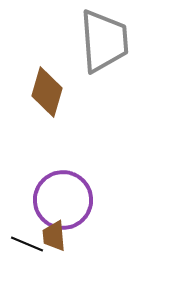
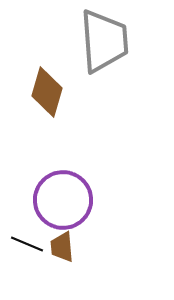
brown trapezoid: moved 8 px right, 11 px down
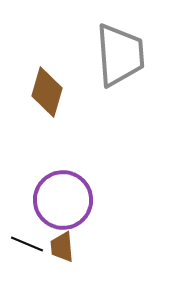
gray trapezoid: moved 16 px right, 14 px down
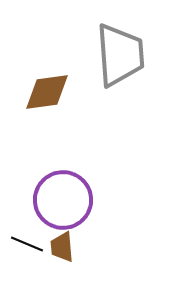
brown diamond: rotated 66 degrees clockwise
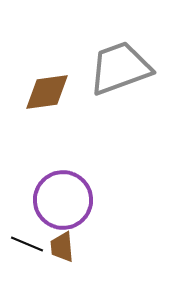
gray trapezoid: moved 13 px down; rotated 106 degrees counterclockwise
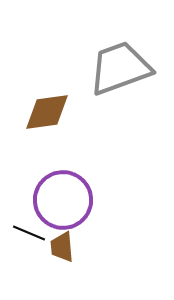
brown diamond: moved 20 px down
black line: moved 2 px right, 11 px up
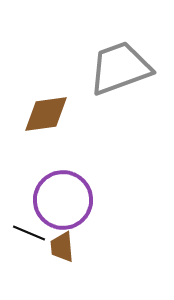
brown diamond: moved 1 px left, 2 px down
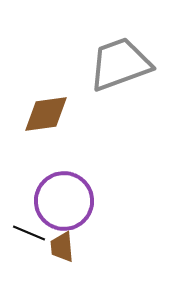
gray trapezoid: moved 4 px up
purple circle: moved 1 px right, 1 px down
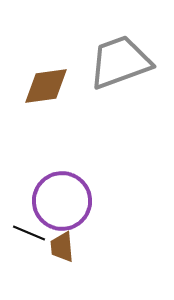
gray trapezoid: moved 2 px up
brown diamond: moved 28 px up
purple circle: moved 2 px left
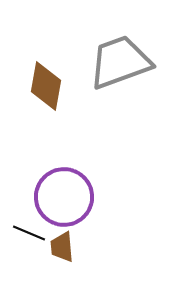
brown diamond: rotated 72 degrees counterclockwise
purple circle: moved 2 px right, 4 px up
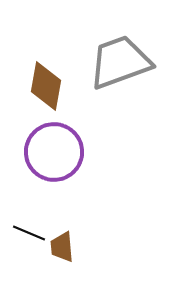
purple circle: moved 10 px left, 45 px up
